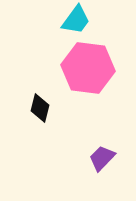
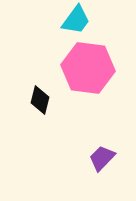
black diamond: moved 8 px up
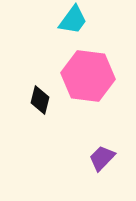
cyan trapezoid: moved 3 px left
pink hexagon: moved 8 px down
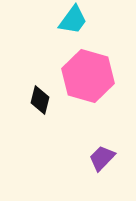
pink hexagon: rotated 9 degrees clockwise
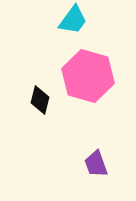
purple trapezoid: moved 6 px left, 6 px down; rotated 64 degrees counterclockwise
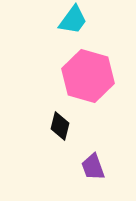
black diamond: moved 20 px right, 26 px down
purple trapezoid: moved 3 px left, 3 px down
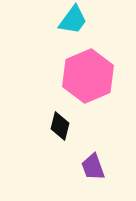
pink hexagon: rotated 21 degrees clockwise
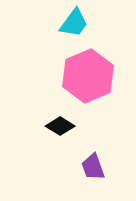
cyan trapezoid: moved 1 px right, 3 px down
black diamond: rotated 72 degrees counterclockwise
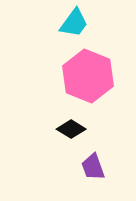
pink hexagon: rotated 15 degrees counterclockwise
black diamond: moved 11 px right, 3 px down
